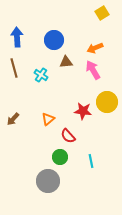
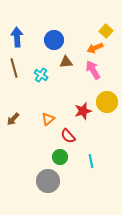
yellow square: moved 4 px right, 18 px down; rotated 16 degrees counterclockwise
red star: rotated 24 degrees counterclockwise
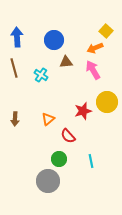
brown arrow: moved 2 px right; rotated 40 degrees counterclockwise
green circle: moved 1 px left, 2 px down
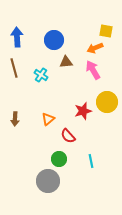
yellow square: rotated 32 degrees counterclockwise
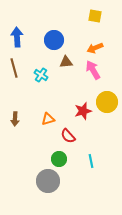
yellow square: moved 11 px left, 15 px up
orange triangle: rotated 24 degrees clockwise
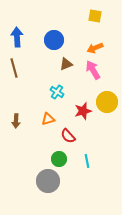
brown triangle: moved 2 px down; rotated 16 degrees counterclockwise
cyan cross: moved 16 px right, 17 px down
brown arrow: moved 1 px right, 2 px down
cyan line: moved 4 px left
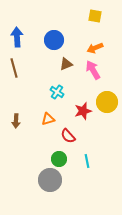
gray circle: moved 2 px right, 1 px up
